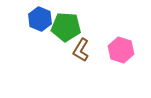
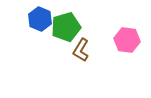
green pentagon: rotated 20 degrees counterclockwise
pink hexagon: moved 6 px right, 10 px up; rotated 10 degrees counterclockwise
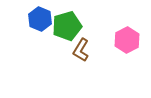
green pentagon: moved 1 px right, 1 px up
pink hexagon: rotated 25 degrees clockwise
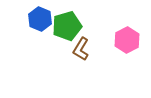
brown L-shape: moved 1 px up
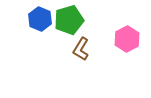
green pentagon: moved 2 px right, 6 px up
pink hexagon: moved 1 px up
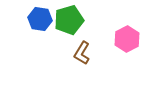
blue hexagon: rotated 15 degrees counterclockwise
brown L-shape: moved 1 px right, 4 px down
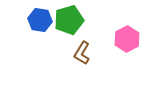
blue hexagon: moved 1 px down
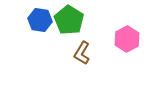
green pentagon: rotated 24 degrees counterclockwise
